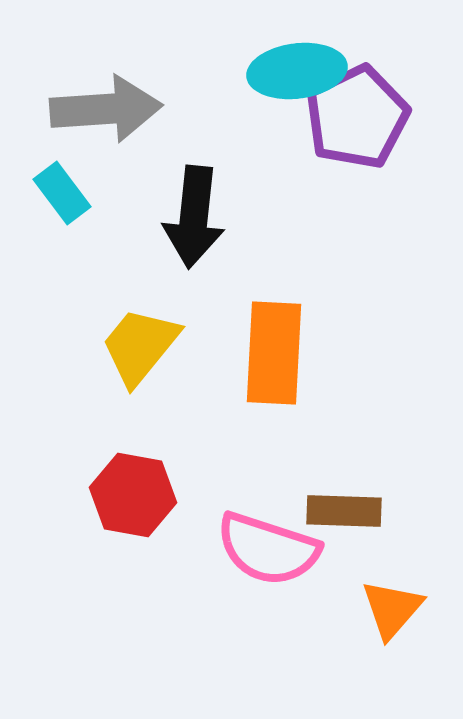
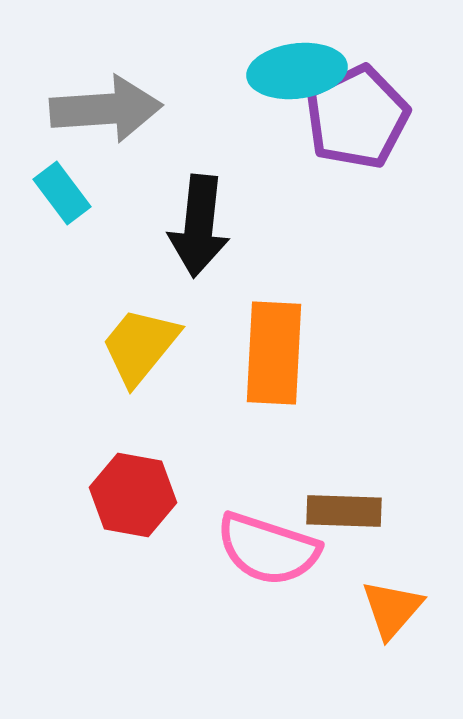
black arrow: moved 5 px right, 9 px down
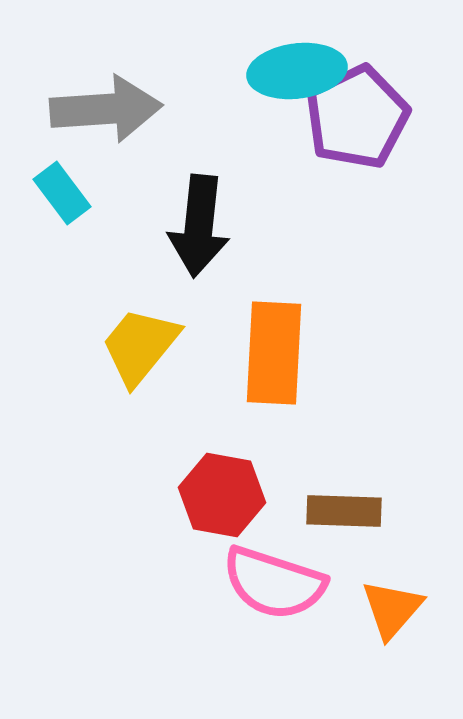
red hexagon: moved 89 px right
pink semicircle: moved 6 px right, 34 px down
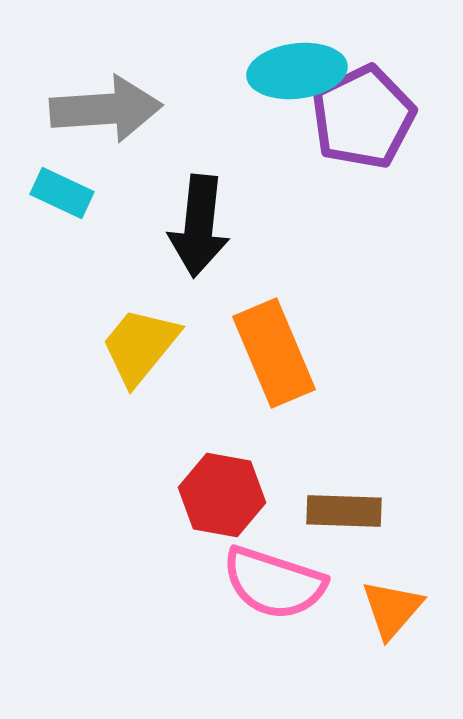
purple pentagon: moved 6 px right
cyan rectangle: rotated 28 degrees counterclockwise
orange rectangle: rotated 26 degrees counterclockwise
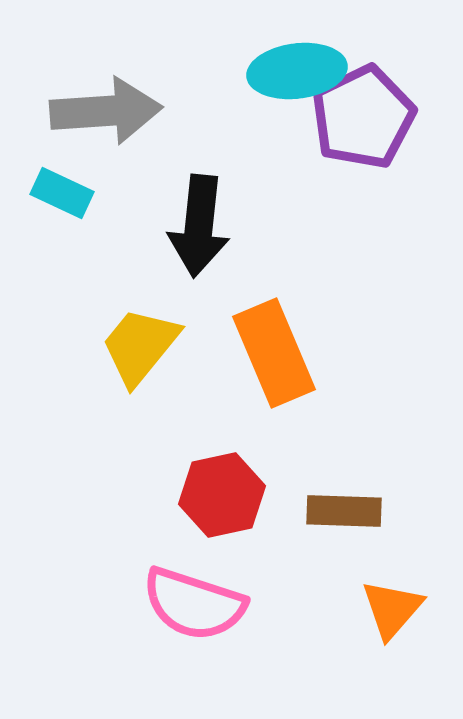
gray arrow: moved 2 px down
red hexagon: rotated 22 degrees counterclockwise
pink semicircle: moved 80 px left, 21 px down
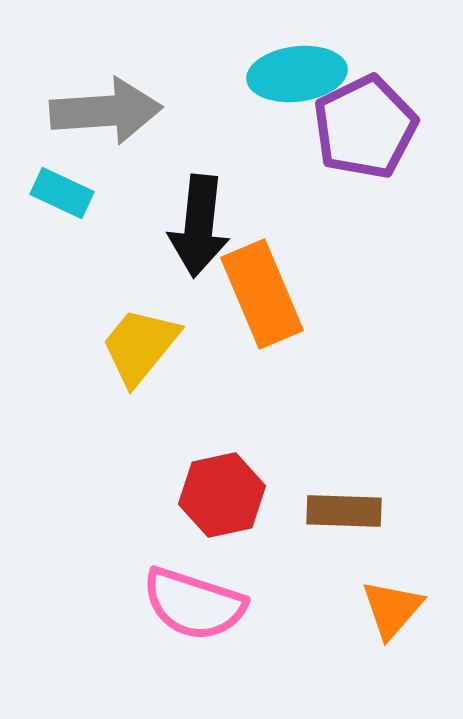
cyan ellipse: moved 3 px down
purple pentagon: moved 2 px right, 10 px down
orange rectangle: moved 12 px left, 59 px up
